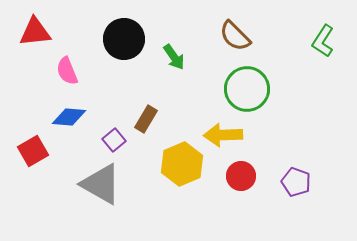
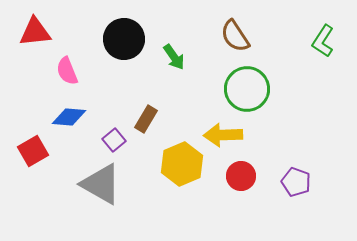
brown semicircle: rotated 12 degrees clockwise
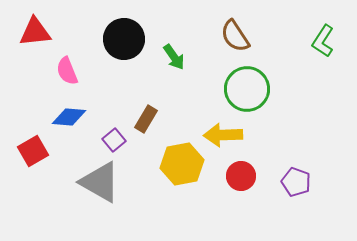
yellow hexagon: rotated 12 degrees clockwise
gray triangle: moved 1 px left, 2 px up
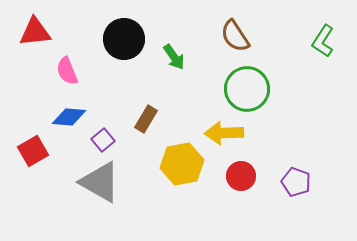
yellow arrow: moved 1 px right, 2 px up
purple square: moved 11 px left
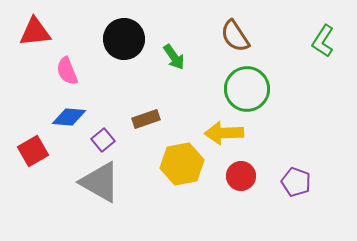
brown rectangle: rotated 40 degrees clockwise
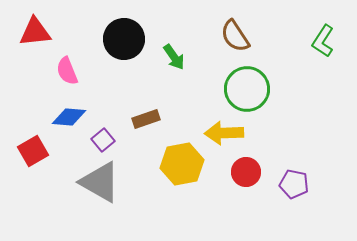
red circle: moved 5 px right, 4 px up
purple pentagon: moved 2 px left, 2 px down; rotated 8 degrees counterclockwise
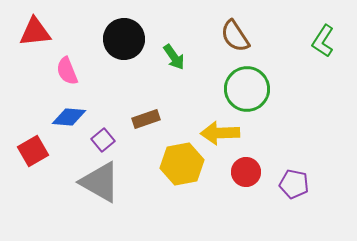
yellow arrow: moved 4 px left
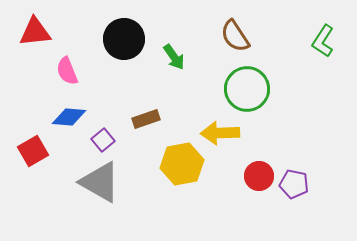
red circle: moved 13 px right, 4 px down
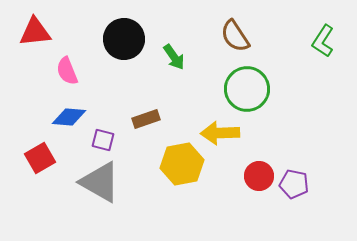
purple square: rotated 35 degrees counterclockwise
red square: moved 7 px right, 7 px down
